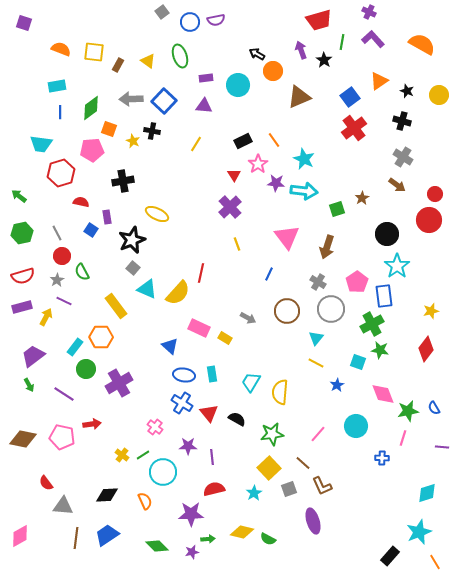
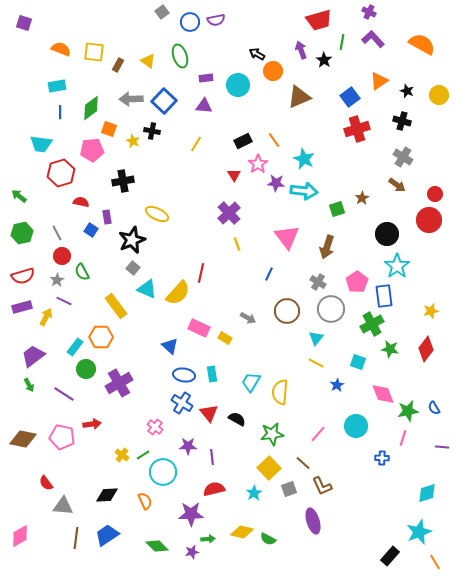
red cross at (354, 128): moved 3 px right, 1 px down; rotated 20 degrees clockwise
purple cross at (230, 207): moved 1 px left, 6 px down
green star at (380, 350): moved 10 px right, 1 px up
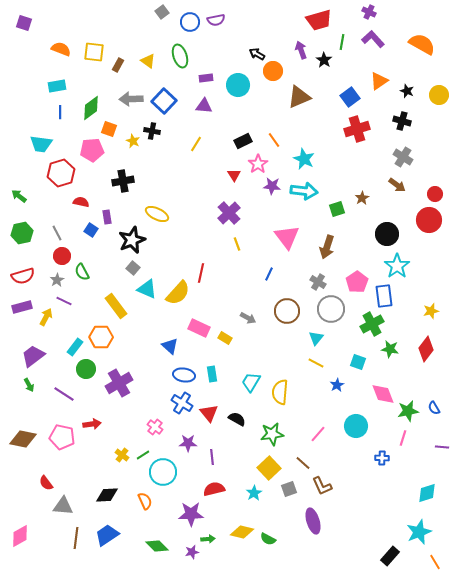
purple star at (276, 183): moved 4 px left, 3 px down
purple star at (188, 446): moved 3 px up
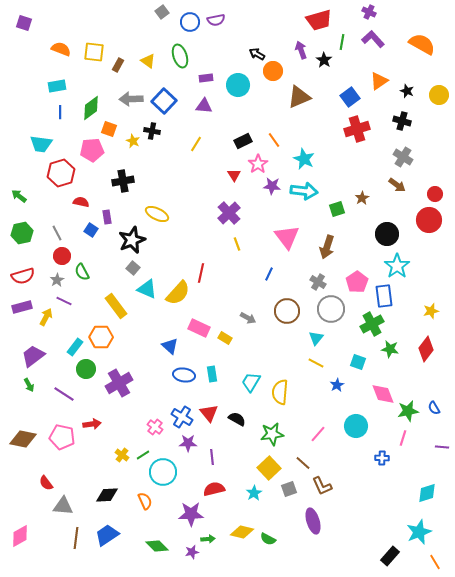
blue cross at (182, 403): moved 14 px down
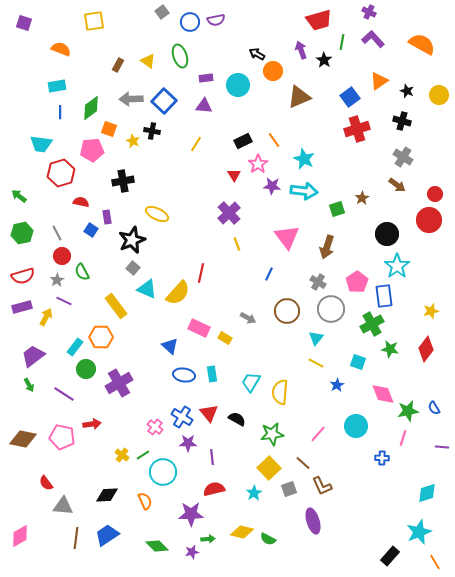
yellow square at (94, 52): moved 31 px up; rotated 15 degrees counterclockwise
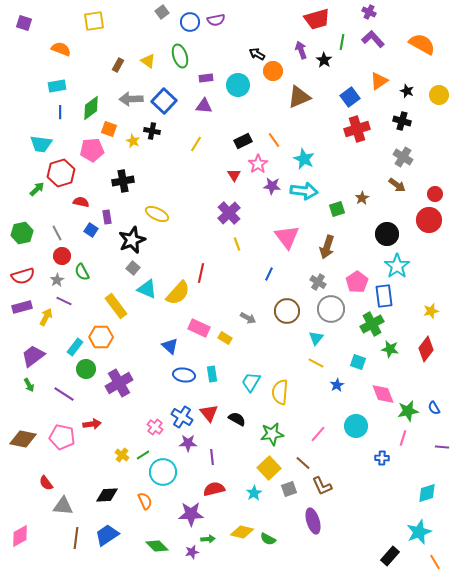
red trapezoid at (319, 20): moved 2 px left, 1 px up
green arrow at (19, 196): moved 18 px right, 7 px up; rotated 98 degrees clockwise
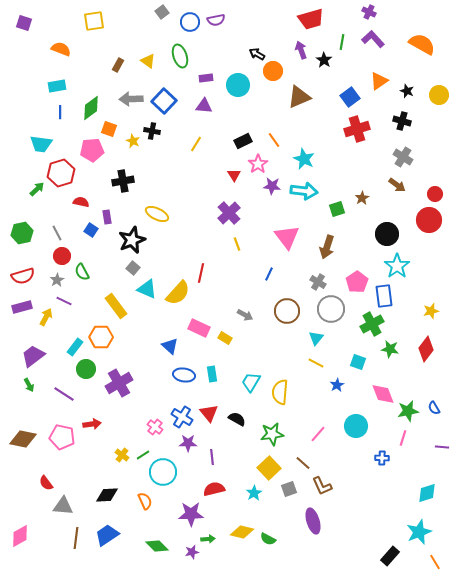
red trapezoid at (317, 19): moved 6 px left
gray arrow at (248, 318): moved 3 px left, 3 px up
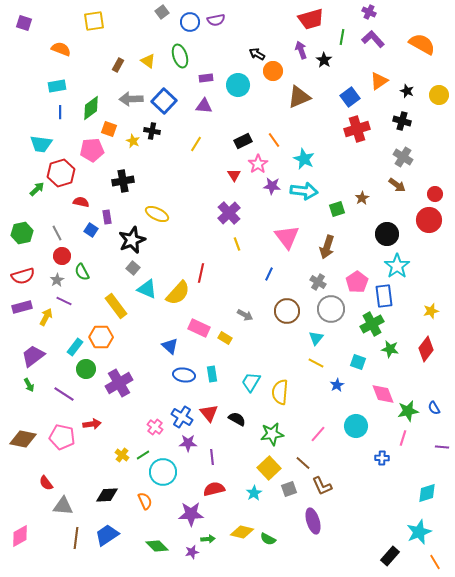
green line at (342, 42): moved 5 px up
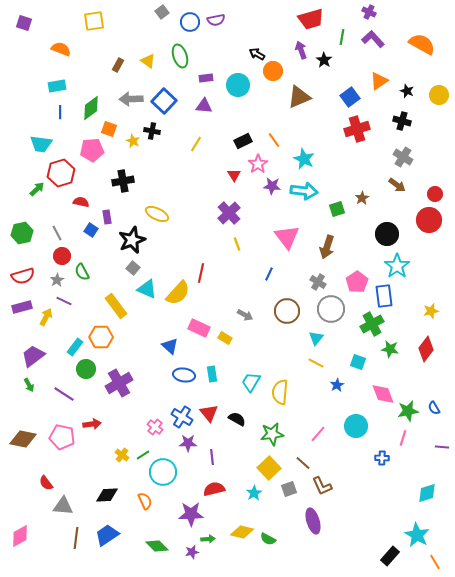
cyan star at (419, 532): moved 2 px left, 3 px down; rotated 20 degrees counterclockwise
